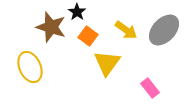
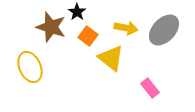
yellow arrow: moved 2 px up; rotated 25 degrees counterclockwise
yellow triangle: moved 4 px right, 5 px up; rotated 28 degrees counterclockwise
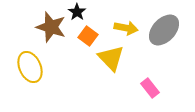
yellow triangle: rotated 8 degrees clockwise
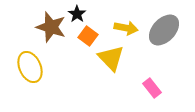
black star: moved 2 px down
pink rectangle: moved 2 px right
